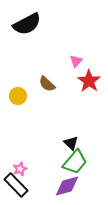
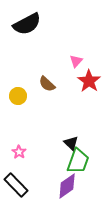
green trapezoid: moved 3 px right, 1 px up; rotated 20 degrees counterclockwise
pink star: moved 1 px left, 17 px up; rotated 16 degrees counterclockwise
purple diamond: rotated 20 degrees counterclockwise
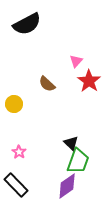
yellow circle: moved 4 px left, 8 px down
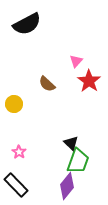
purple diamond: rotated 16 degrees counterclockwise
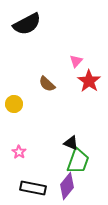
black triangle: rotated 21 degrees counterclockwise
black rectangle: moved 17 px right, 3 px down; rotated 35 degrees counterclockwise
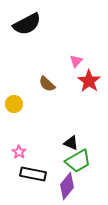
green trapezoid: rotated 40 degrees clockwise
black rectangle: moved 14 px up
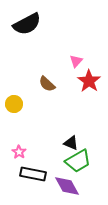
purple diamond: rotated 68 degrees counterclockwise
